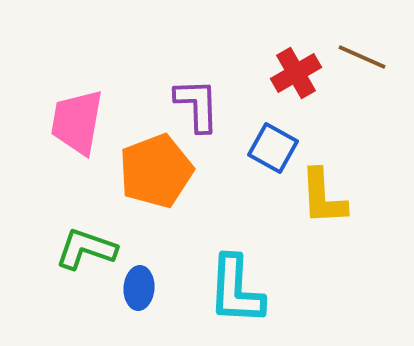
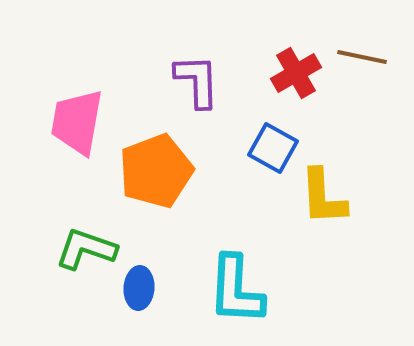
brown line: rotated 12 degrees counterclockwise
purple L-shape: moved 24 px up
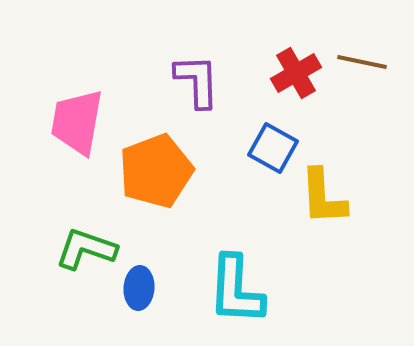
brown line: moved 5 px down
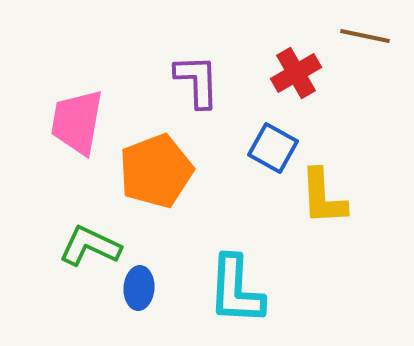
brown line: moved 3 px right, 26 px up
green L-shape: moved 4 px right, 3 px up; rotated 6 degrees clockwise
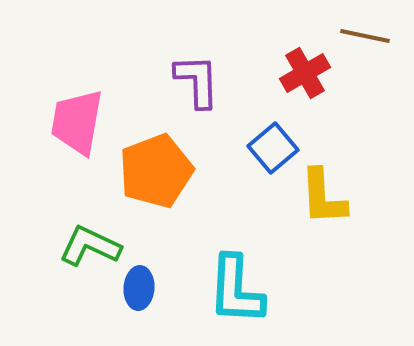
red cross: moved 9 px right
blue square: rotated 21 degrees clockwise
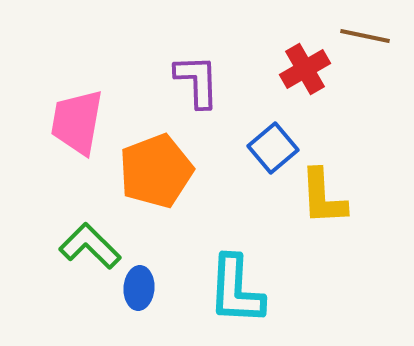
red cross: moved 4 px up
green L-shape: rotated 20 degrees clockwise
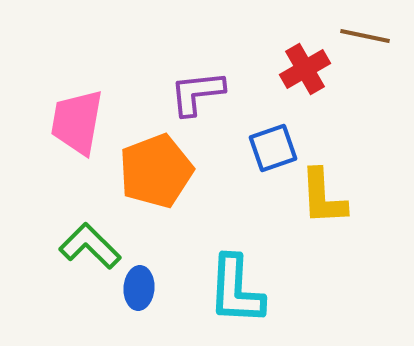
purple L-shape: moved 12 px down; rotated 94 degrees counterclockwise
blue square: rotated 21 degrees clockwise
